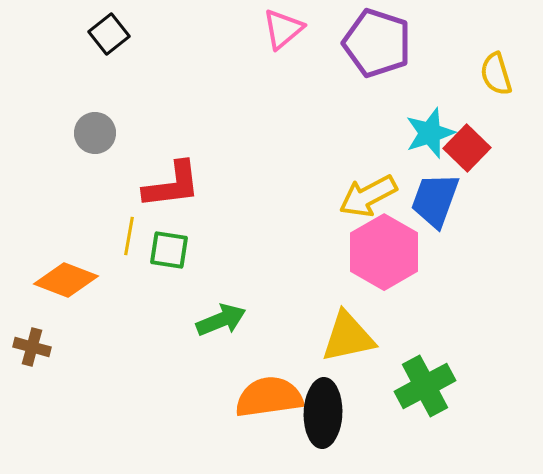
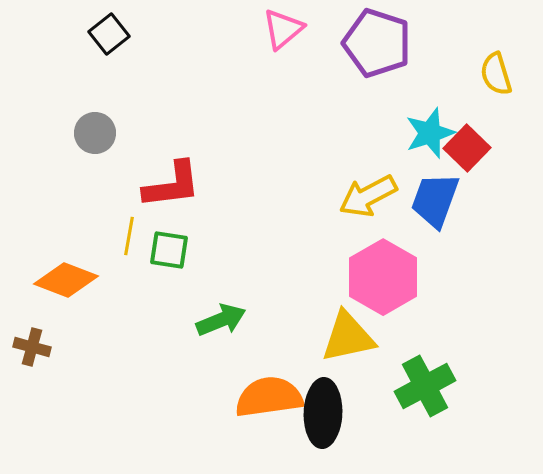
pink hexagon: moved 1 px left, 25 px down
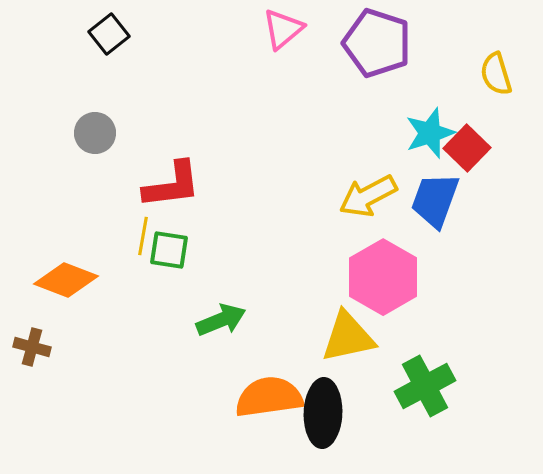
yellow line: moved 14 px right
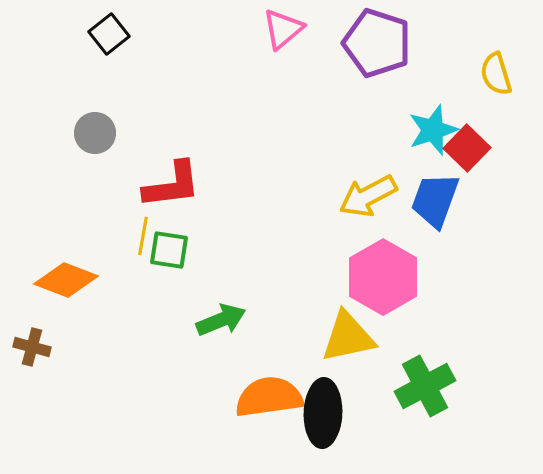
cyan star: moved 3 px right, 3 px up
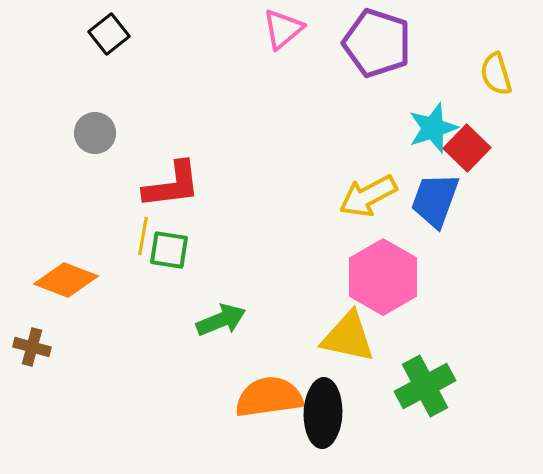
cyan star: moved 2 px up
yellow triangle: rotated 24 degrees clockwise
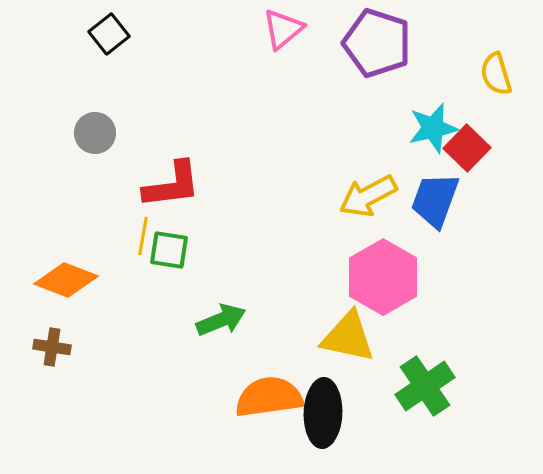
cyan star: rotated 6 degrees clockwise
brown cross: moved 20 px right; rotated 6 degrees counterclockwise
green cross: rotated 6 degrees counterclockwise
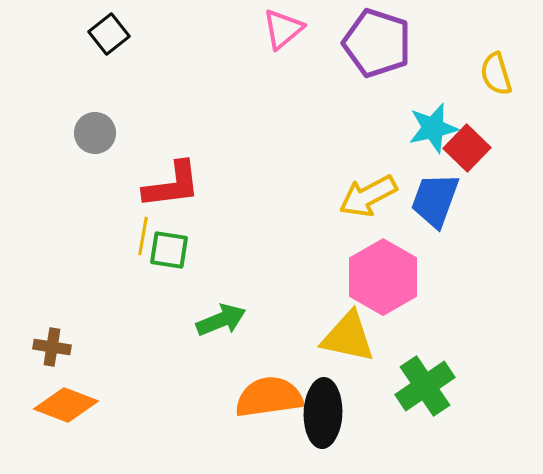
orange diamond: moved 125 px down
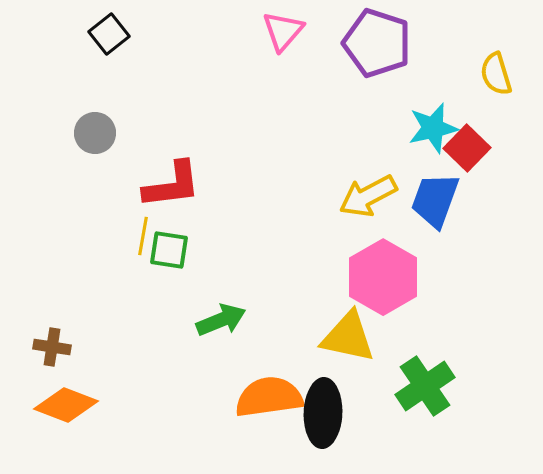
pink triangle: moved 2 px down; rotated 9 degrees counterclockwise
